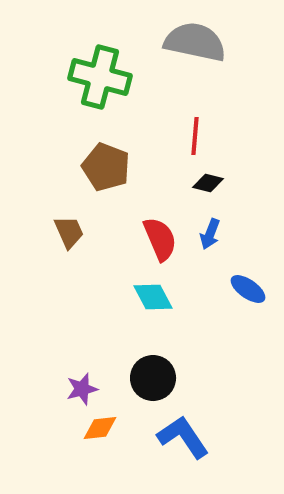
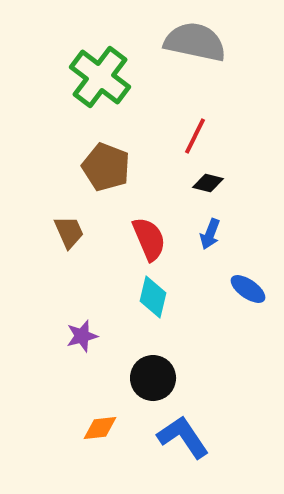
green cross: rotated 22 degrees clockwise
red line: rotated 21 degrees clockwise
red semicircle: moved 11 px left
cyan diamond: rotated 42 degrees clockwise
purple star: moved 53 px up
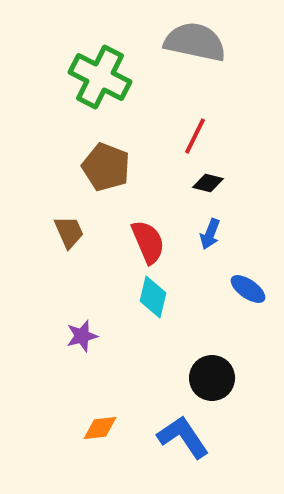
green cross: rotated 10 degrees counterclockwise
red semicircle: moved 1 px left, 3 px down
black circle: moved 59 px right
